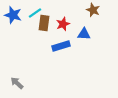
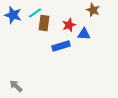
red star: moved 6 px right, 1 px down
gray arrow: moved 1 px left, 3 px down
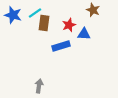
gray arrow: moved 23 px right; rotated 56 degrees clockwise
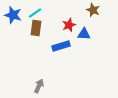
brown rectangle: moved 8 px left, 5 px down
gray arrow: rotated 16 degrees clockwise
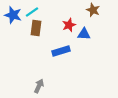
cyan line: moved 3 px left, 1 px up
blue rectangle: moved 5 px down
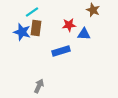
blue star: moved 9 px right, 17 px down
red star: rotated 16 degrees clockwise
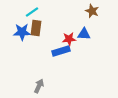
brown star: moved 1 px left, 1 px down
red star: moved 14 px down
blue star: rotated 18 degrees counterclockwise
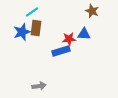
blue star: rotated 18 degrees counterclockwise
gray arrow: rotated 56 degrees clockwise
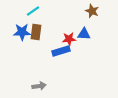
cyan line: moved 1 px right, 1 px up
brown rectangle: moved 4 px down
blue star: rotated 18 degrees clockwise
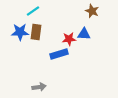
blue star: moved 2 px left
blue rectangle: moved 2 px left, 3 px down
gray arrow: moved 1 px down
